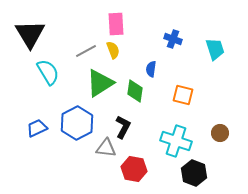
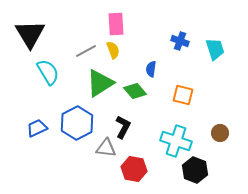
blue cross: moved 7 px right, 2 px down
green diamond: rotated 50 degrees counterclockwise
black hexagon: moved 1 px right, 3 px up
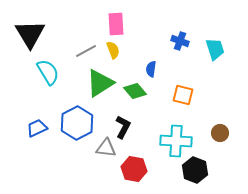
cyan cross: rotated 16 degrees counterclockwise
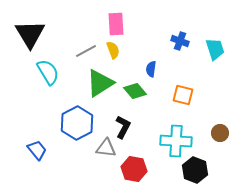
blue trapezoid: moved 22 px down; rotated 75 degrees clockwise
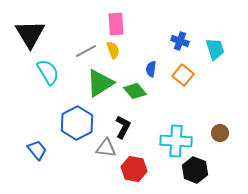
orange square: moved 20 px up; rotated 25 degrees clockwise
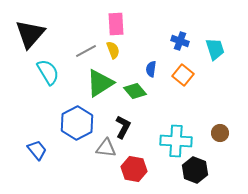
black triangle: rotated 12 degrees clockwise
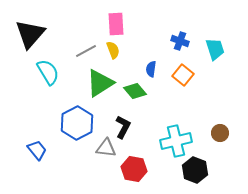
cyan cross: rotated 16 degrees counterclockwise
